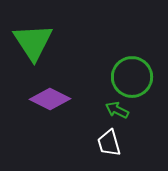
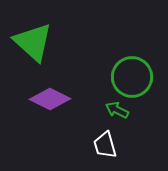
green triangle: rotated 15 degrees counterclockwise
white trapezoid: moved 4 px left, 2 px down
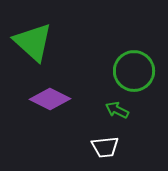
green circle: moved 2 px right, 6 px up
white trapezoid: moved 2 px down; rotated 80 degrees counterclockwise
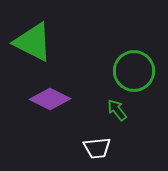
green triangle: rotated 15 degrees counterclockwise
green arrow: rotated 25 degrees clockwise
white trapezoid: moved 8 px left, 1 px down
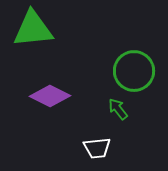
green triangle: moved 13 px up; rotated 33 degrees counterclockwise
purple diamond: moved 3 px up
green arrow: moved 1 px right, 1 px up
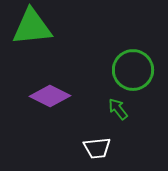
green triangle: moved 1 px left, 2 px up
green circle: moved 1 px left, 1 px up
